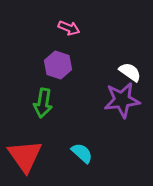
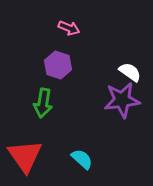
cyan semicircle: moved 6 px down
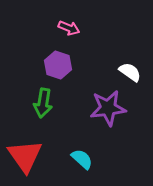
purple star: moved 14 px left, 8 px down
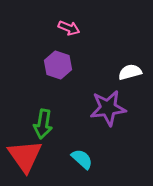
white semicircle: rotated 50 degrees counterclockwise
green arrow: moved 21 px down
